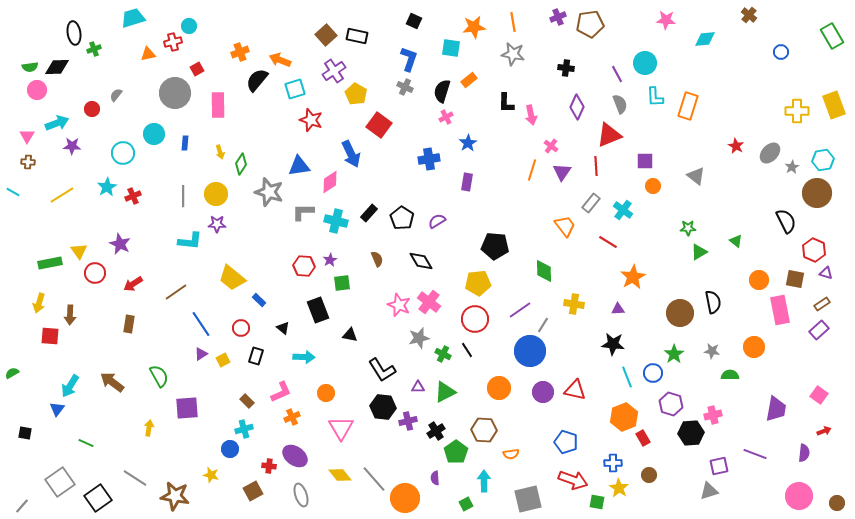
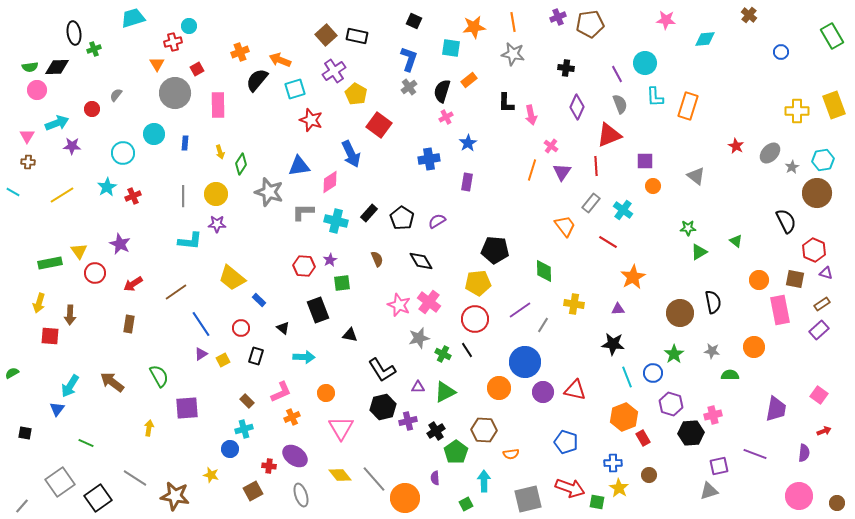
orange triangle at (148, 54): moved 9 px right, 10 px down; rotated 49 degrees counterclockwise
gray cross at (405, 87): moved 4 px right; rotated 28 degrees clockwise
black pentagon at (495, 246): moved 4 px down
blue circle at (530, 351): moved 5 px left, 11 px down
black hexagon at (383, 407): rotated 20 degrees counterclockwise
red arrow at (573, 480): moved 3 px left, 8 px down
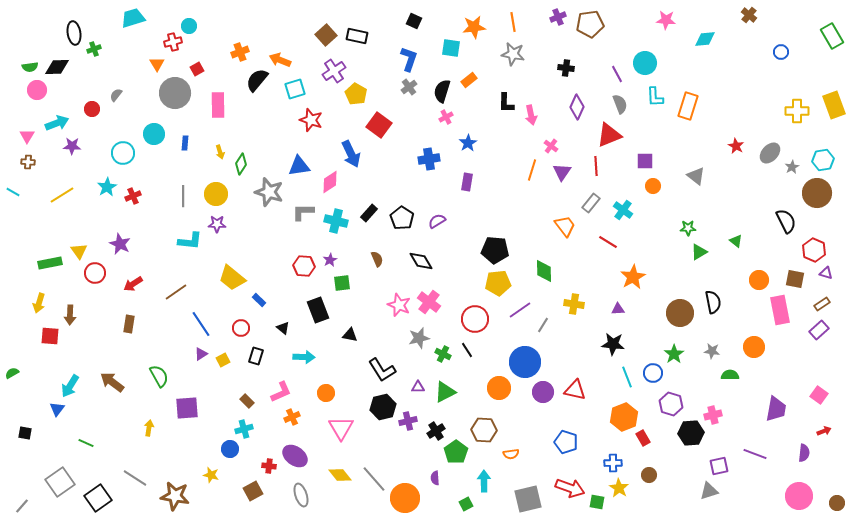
yellow pentagon at (478, 283): moved 20 px right
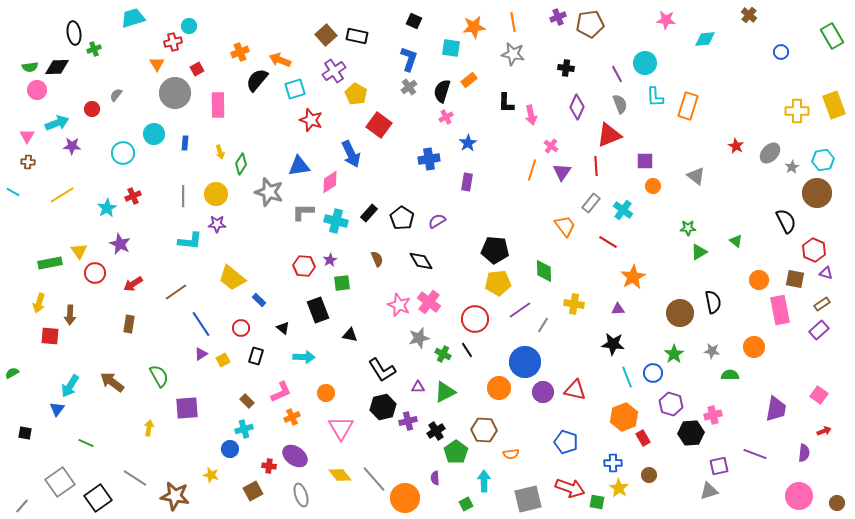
cyan star at (107, 187): moved 21 px down
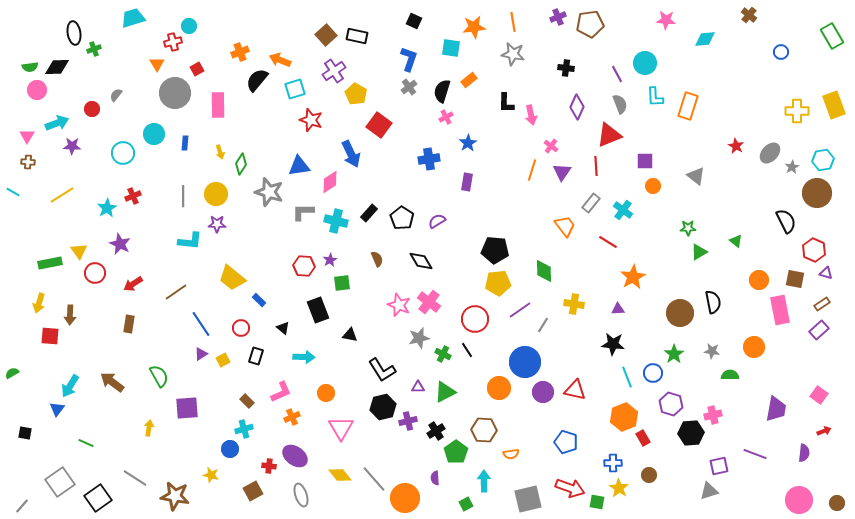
pink circle at (799, 496): moved 4 px down
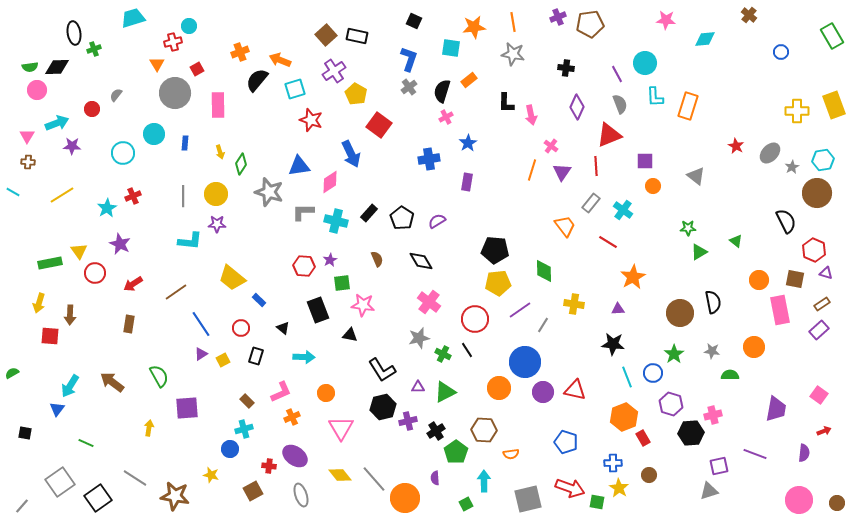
pink star at (399, 305): moved 36 px left; rotated 15 degrees counterclockwise
